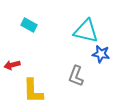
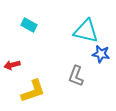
yellow L-shape: rotated 108 degrees counterclockwise
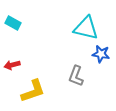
cyan rectangle: moved 16 px left, 2 px up
cyan triangle: moved 3 px up
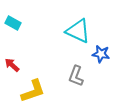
cyan triangle: moved 8 px left, 3 px down; rotated 12 degrees clockwise
red arrow: rotated 56 degrees clockwise
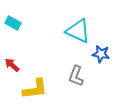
yellow L-shape: moved 2 px right, 2 px up; rotated 12 degrees clockwise
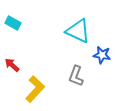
blue star: moved 1 px right, 1 px down
yellow L-shape: rotated 40 degrees counterclockwise
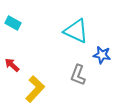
cyan triangle: moved 2 px left
gray L-shape: moved 2 px right, 1 px up
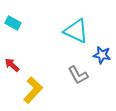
gray L-shape: rotated 50 degrees counterclockwise
yellow L-shape: moved 2 px left, 1 px down
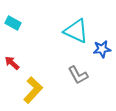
blue star: moved 6 px up; rotated 18 degrees counterclockwise
red arrow: moved 2 px up
